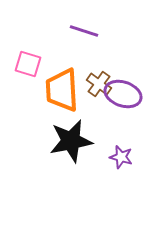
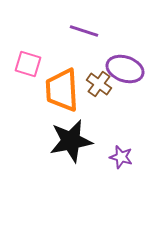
purple ellipse: moved 2 px right, 25 px up
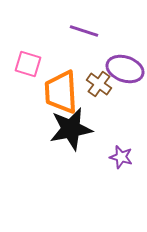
orange trapezoid: moved 1 px left, 2 px down
black star: moved 12 px up
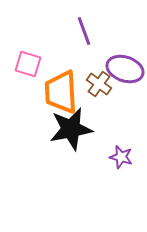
purple line: rotated 52 degrees clockwise
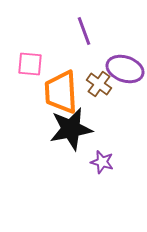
pink square: moved 2 px right; rotated 12 degrees counterclockwise
purple star: moved 19 px left, 5 px down
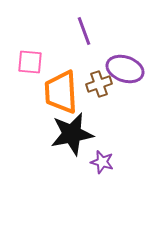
pink square: moved 2 px up
brown cross: rotated 35 degrees clockwise
black star: moved 1 px right, 5 px down
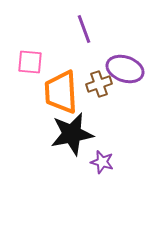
purple line: moved 2 px up
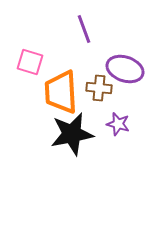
pink square: rotated 12 degrees clockwise
brown cross: moved 4 px down; rotated 25 degrees clockwise
purple star: moved 16 px right, 38 px up
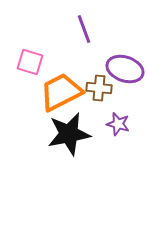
orange trapezoid: rotated 66 degrees clockwise
black star: moved 3 px left
